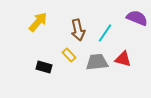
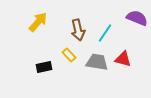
gray trapezoid: rotated 15 degrees clockwise
black rectangle: rotated 28 degrees counterclockwise
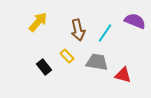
purple semicircle: moved 2 px left, 3 px down
yellow rectangle: moved 2 px left, 1 px down
red triangle: moved 16 px down
black rectangle: rotated 63 degrees clockwise
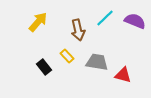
cyan line: moved 15 px up; rotated 12 degrees clockwise
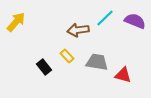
yellow arrow: moved 22 px left
brown arrow: rotated 95 degrees clockwise
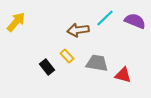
gray trapezoid: moved 1 px down
black rectangle: moved 3 px right
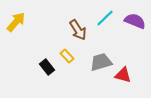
brown arrow: rotated 115 degrees counterclockwise
gray trapezoid: moved 4 px right, 1 px up; rotated 25 degrees counterclockwise
